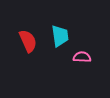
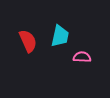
cyan trapezoid: rotated 20 degrees clockwise
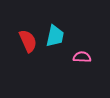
cyan trapezoid: moved 5 px left
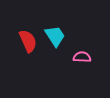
cyan trapezoid: rotated 45 degrees counterclockwise
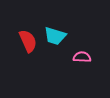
cyan trapezoid: rotated 140 degrees clockwise
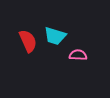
pink semicircle: moved 4 px left, 2 px up
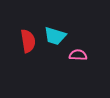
red semicircle: rotated 15 degrees clockwise
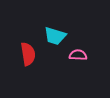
red semicircle: moved 13 px down
